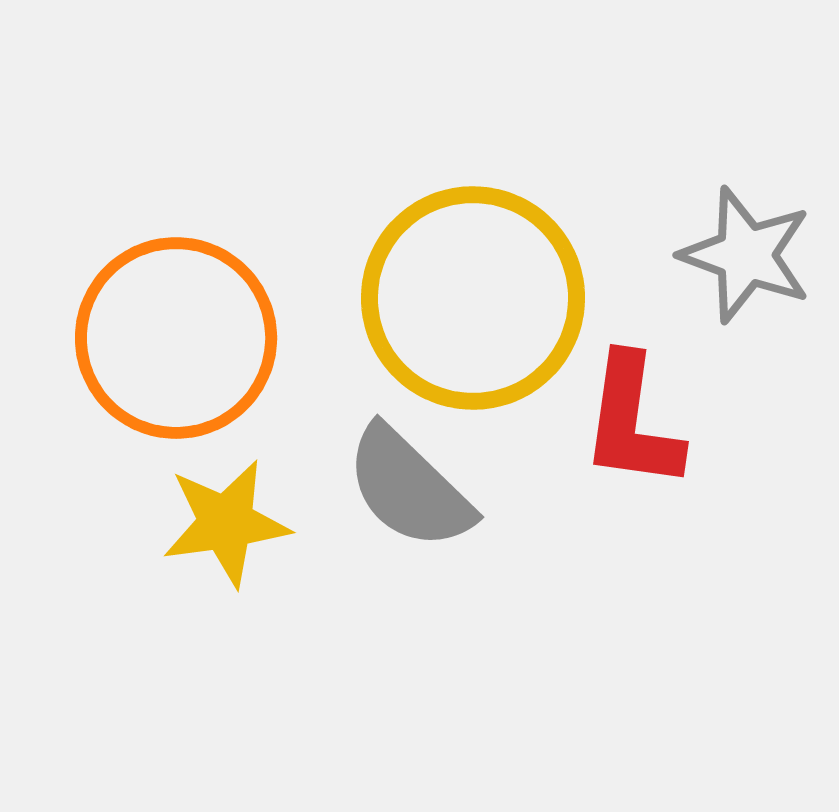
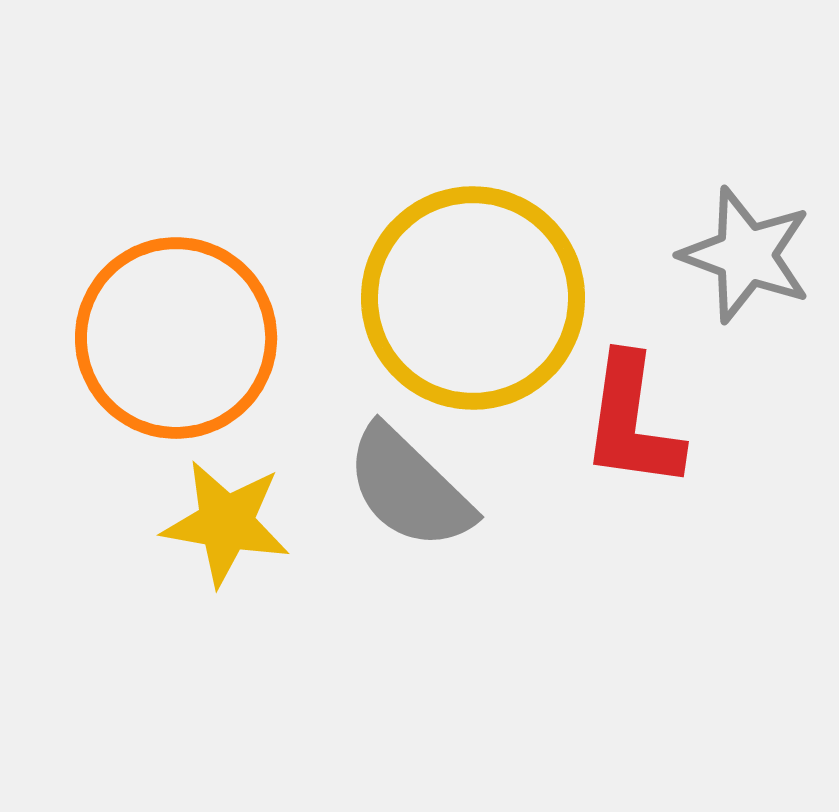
yellow star: rotated 18 degrees clockwise
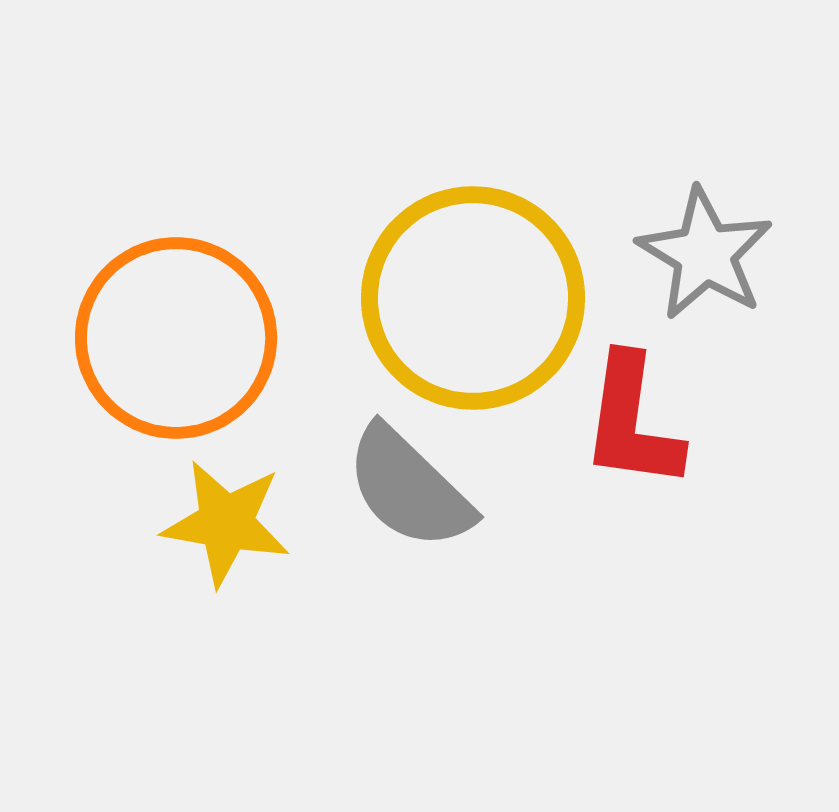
gray star: moved 41 px left, 1 px up; rotated 11 degrees clockwise
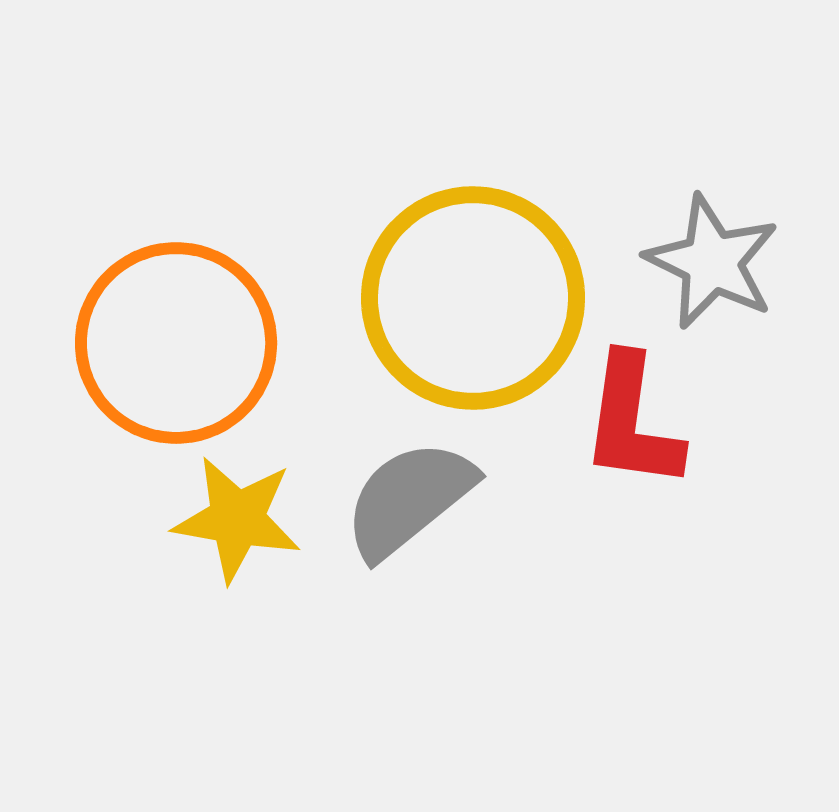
gray star: moved 7 px right, 8 px down; rotated 5 degrees counterclockwise
orange circle: moved 5 px down
gray semicircle: moved 11 px down; rotated 97 degrees clockwise
yellow star: moved 11 px right, 4 px up
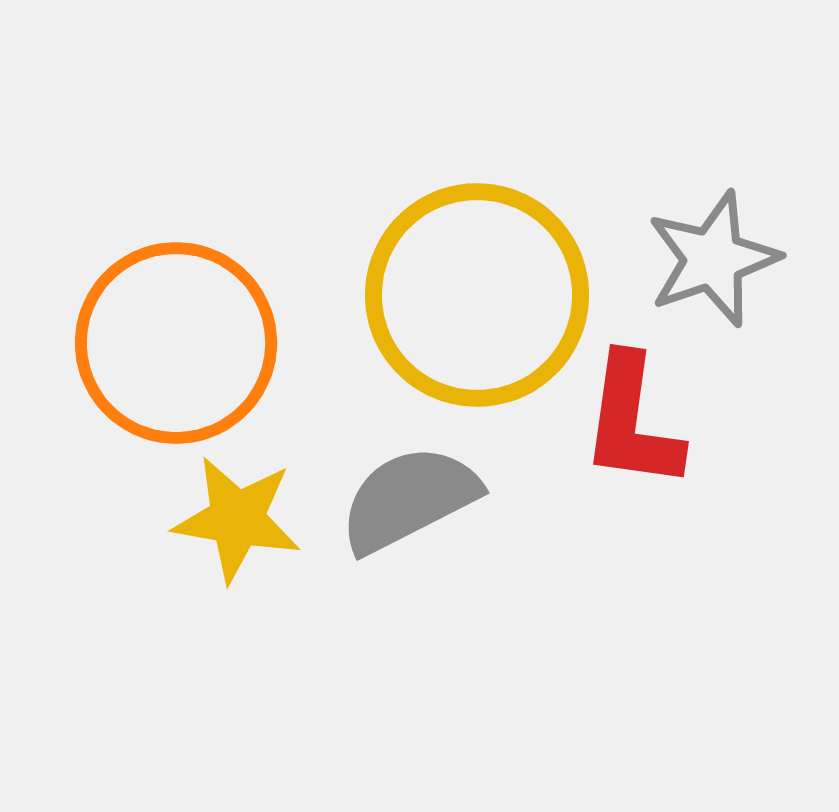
gray star: moved 1 px right, 3 px up; rotated 27 degrees clockwise
yellow circle: moved 4 px right, 3 px up
gray semicircle: rotated 12 degrees clockwise
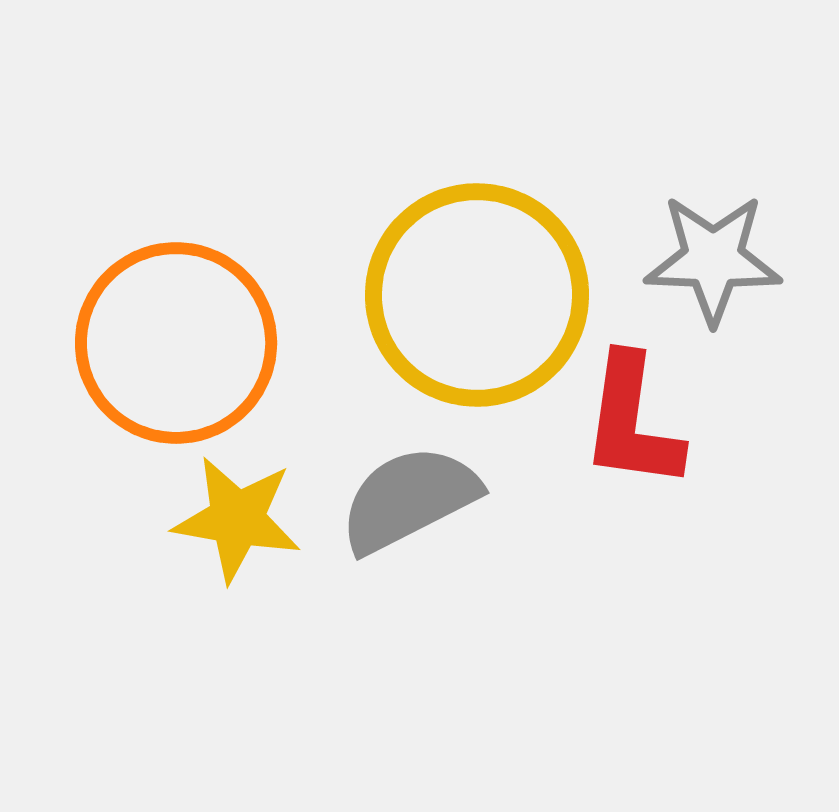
gray star: rotated 21 degrees clockwise
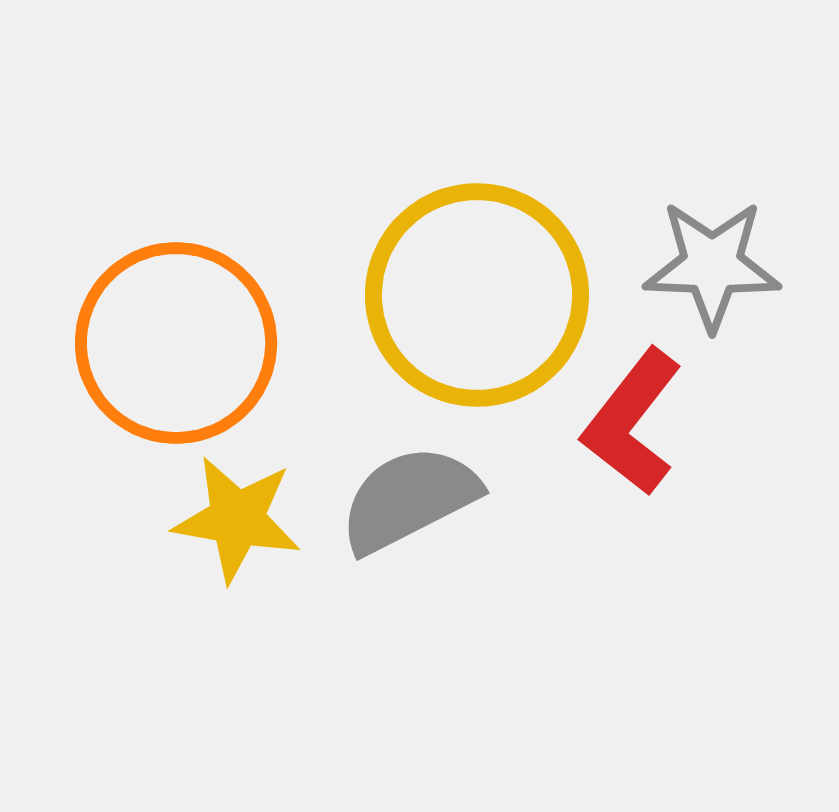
gray star: moved 1 px left, 6 px down
red L-shape: rotated 30 degrees clockwise
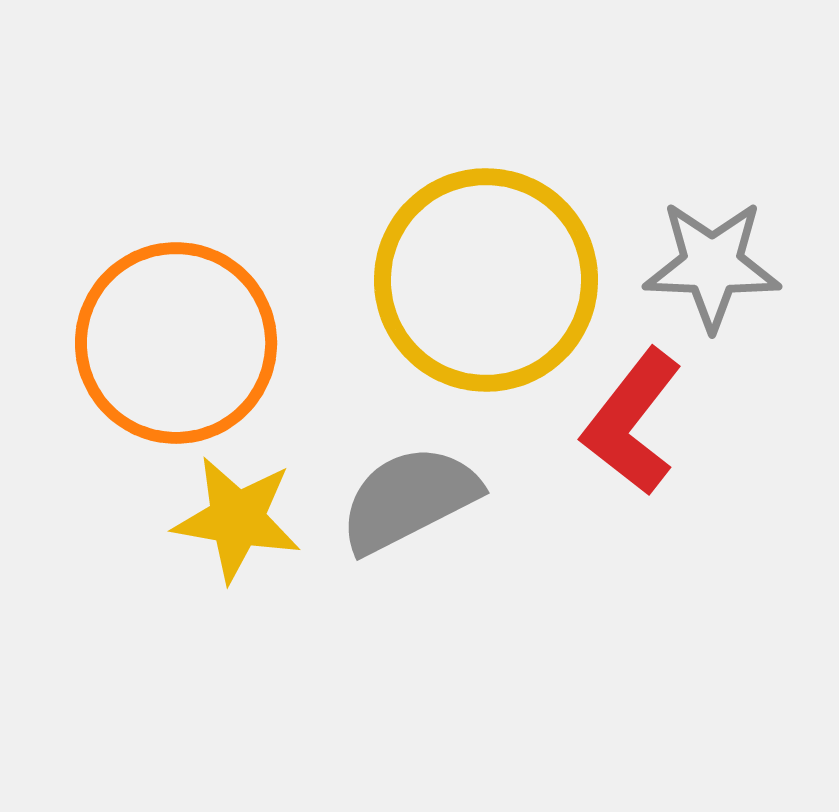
yellow circle: moved 9 px right, 15 px up
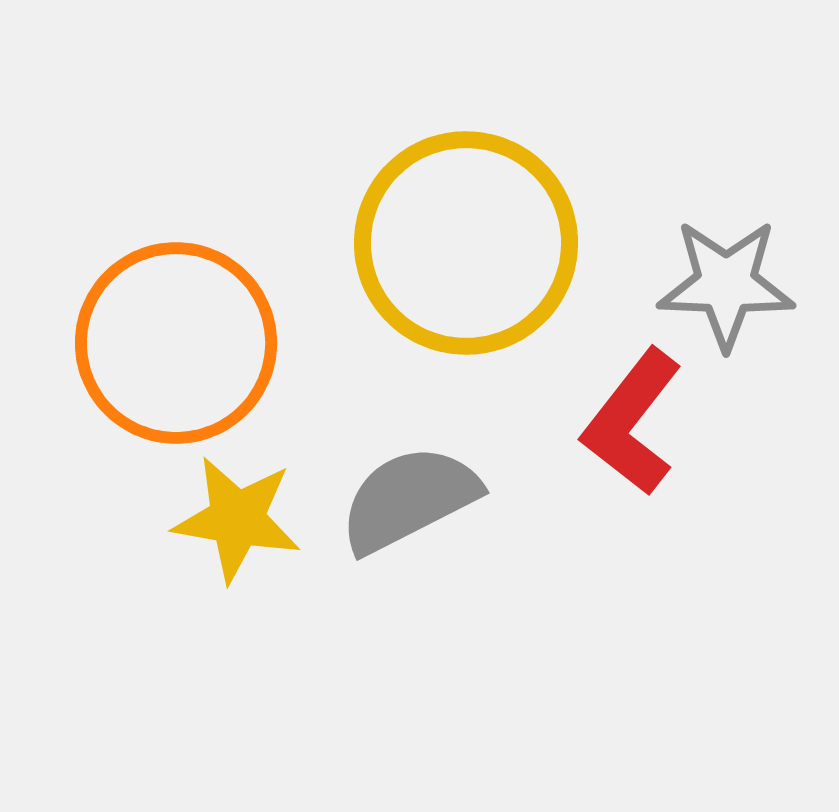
gray star: moved 14 px right, 19 px down
yellow circle: moved 20 px left, 37 px up
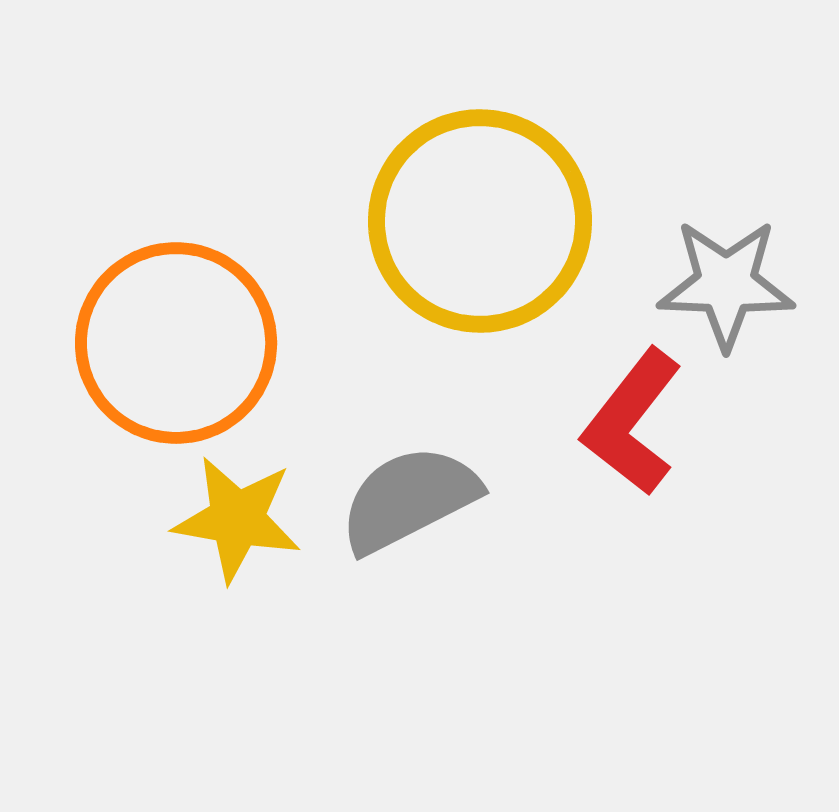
yellow circle: moved 14 px right, 22 px up
